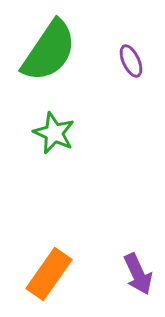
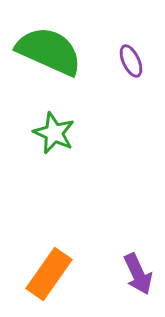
green semicircle: rotated 100 degrees counterclockwise
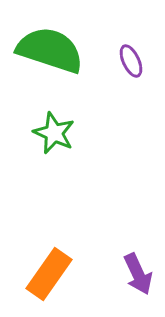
green semicircle: moved 1 px right, 1 px up; rotated 6 degrees counterclockwise
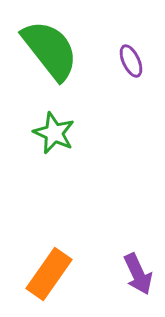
green semicircle: rotated 34 degrees clockwise
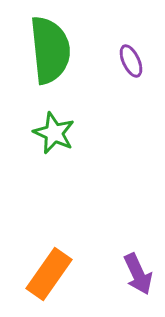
green semicircle: rotated 32 degrees clockwise
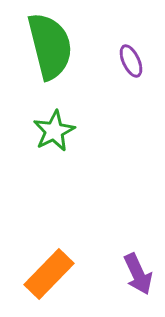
green semicircle: moved 4 px up; rotated 8 degrees counterclockwise
green star: moved 2 px up; rotated 21 degrees clockwise
orange rectangle: rotated 9 degrees clockwise
